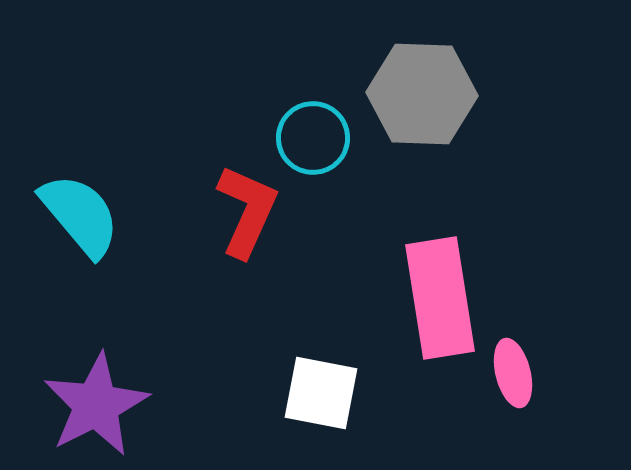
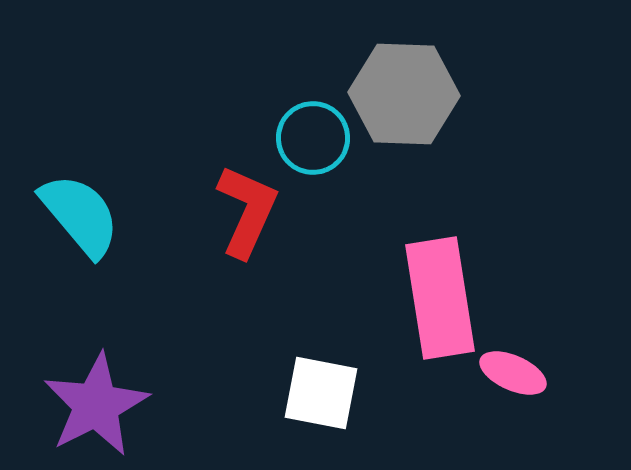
gray hexagon: moved 18 px left
pink ellipse: rotated 52 degrees counterclockwise
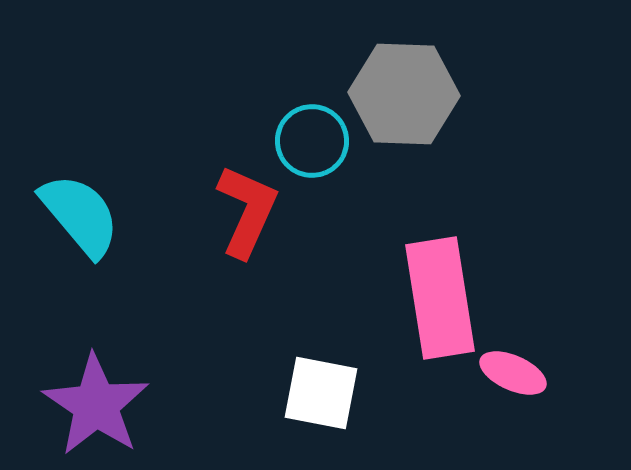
cyan circle: moved 1 px left, 3 px down
purple star: rotated 11 degrees counterclockwise
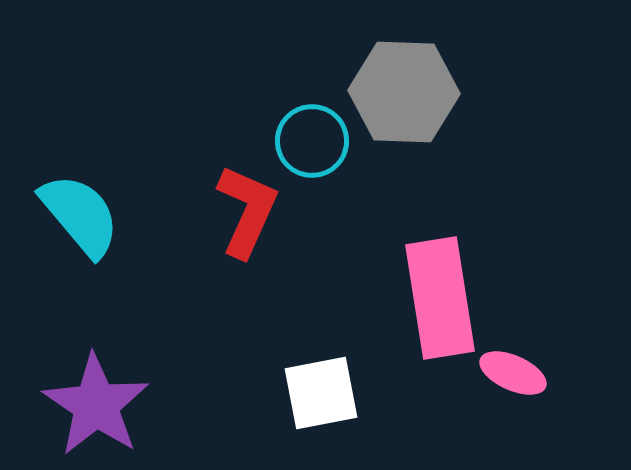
gray hexagon: moved 2 px up
white square: rotated 22 degrees counterclockwise
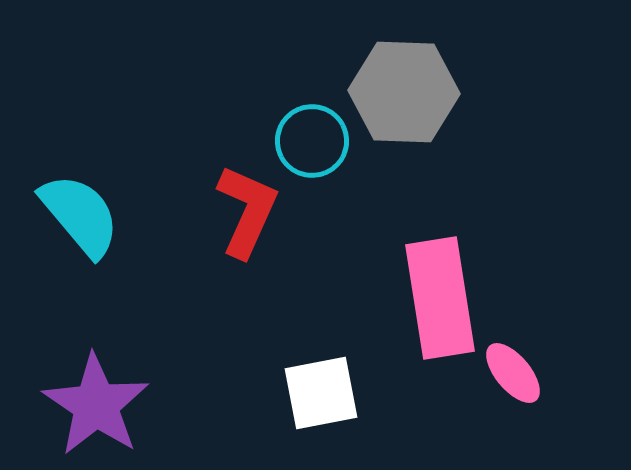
pink ellipse: rotated 26 degrees clockwise
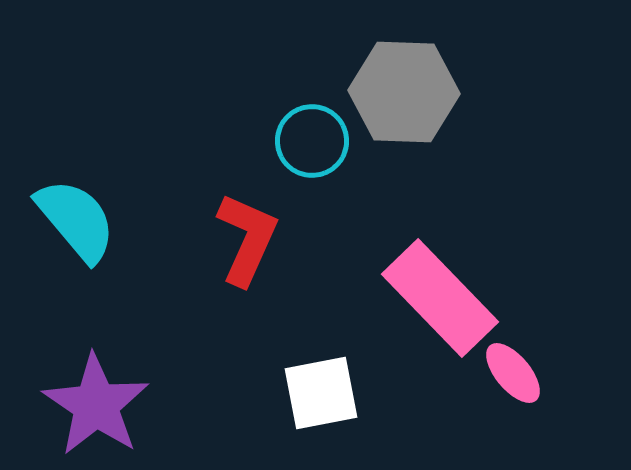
red L-shape: moved 28 px down
cyan semicircle: moved 4 px left, 5 px down
pink rectangle: rotated 35 degrees counterclockwise
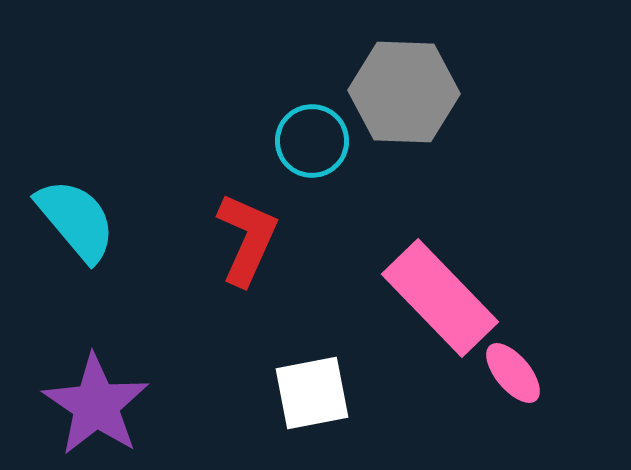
white square: moved 9 px left
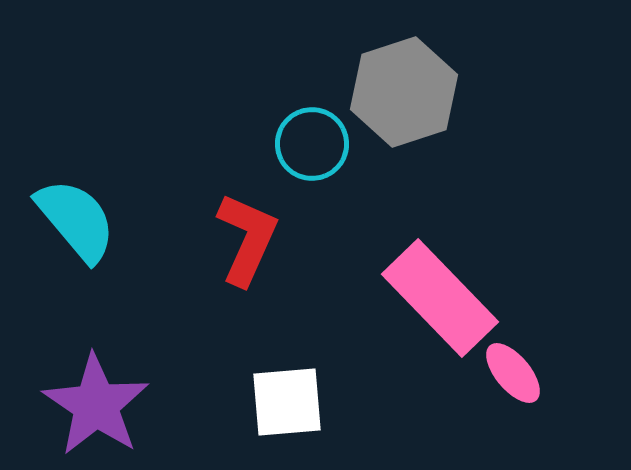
gray hexagon: rotated 20 degrees counterclockwise
cyan circle: moved 3 px down
white square: moved 25 px left, 9 px down; rotated 6 degrees clockwise
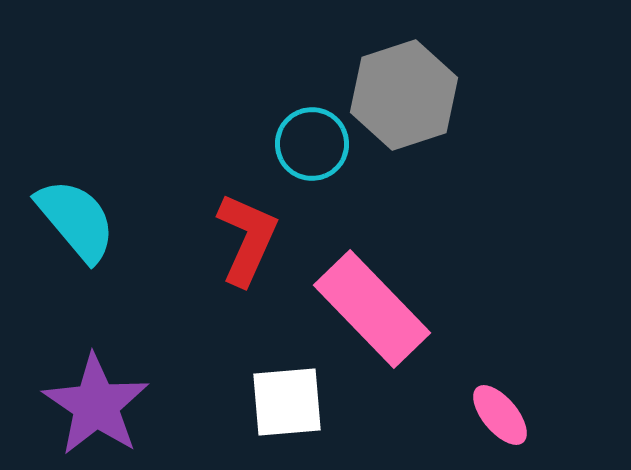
gray hexagon: moved 3 px down
pink rectangle: moved 68 px left, 11 px down
pink ellipse: moved 13 px left, 42 px down
